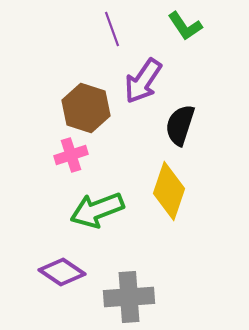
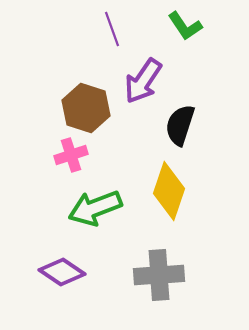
green arrow: moved 2 px left, 2 px up
gray cross: moved 30 px right, 22 px up
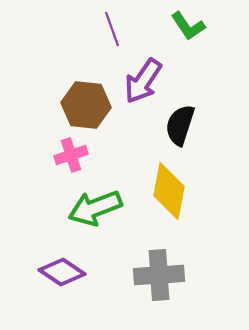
green L-shape: moved 3 px right
brown hexagon: moved 3 px up; rotated 12 degrees counterclockwise
yellow diamond: rotated 8 degrees counterclockwise
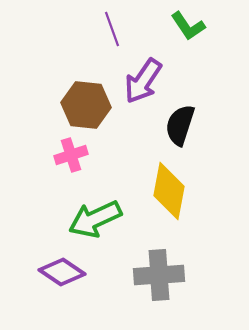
green arrow: moved 11 px down; rotated 4 degrees counterclockwise
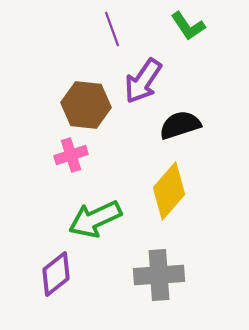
black semicircle: rotated 54 degrees clockwise
yellow diamond: rotated 30 degrees clockwise
purple diamond: moved 6 px left, 2 px down; rotated 72 degrees counterclockwise
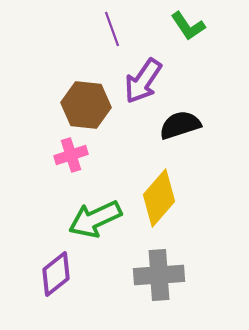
yellow diamond: moved 10 px left, 7 px down
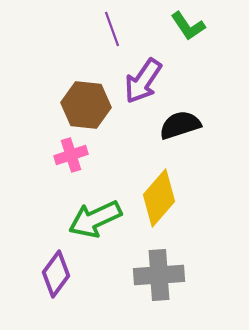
purple diamond: rotated 15 degrees counterclockwise
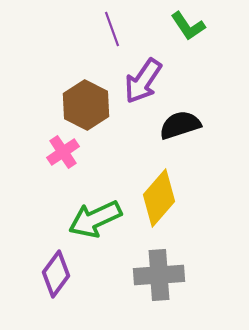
brown hexagon: rotated 21 degrees clockwise
pink cross: moved 8 px left, 3 px up; rotated 16 degrees counterclockwise
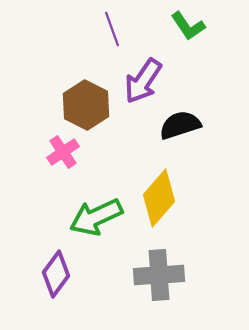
green arrow: moved 1 px right, 2 px up
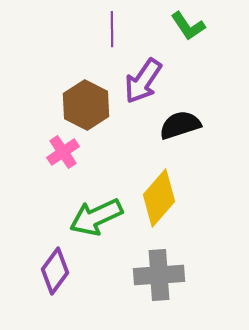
purple line: rotated 20 degrees clockwise
purple diamond: moved 1 px left, 3 px up
